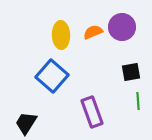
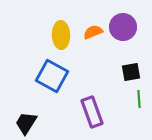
purple circle: moved 1 px right
blue square: rotated 12 degrees counterclockwise
green line: moved 1 px right, 2 px up
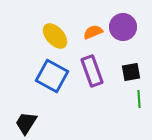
yellow ellipse: moved 6 px left, 1 px down; rotated 40 degrees counterclockwise
purple rectangle: moved 41 px up
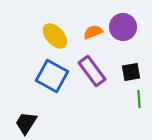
purple rectangle: rotated 16 degrees counterclockwise
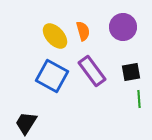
orange semicircle: moved 10 px left, 1 px up; rotated 96 degrees clockwise
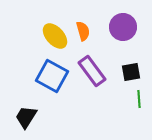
black trapezoid: moved 6 px up
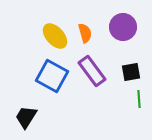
orange semicircle: moved 2 px right, 2 px down
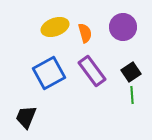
yellow ellipse: moved 9 px up; rotated 68 degrees counterclockwise
black square: rotated 24 degrees counterclockwise
blue square: moved 3 px left, 3 px up; rotated 32 degrees clockwise
green line: moved 7 px left, 4 px up
black trapezoid: rotated 10 degrees counterclockwise
